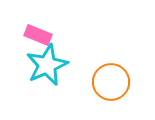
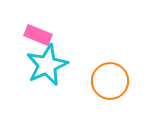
orange circle: moved 1 px left, 1 px up
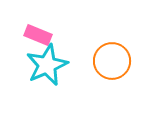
orange circle: moved 2 px right, 20 px up
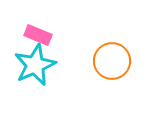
cyan star: moved 12 px left
